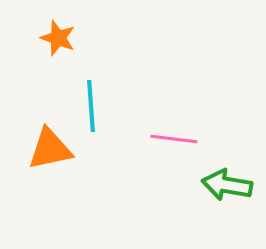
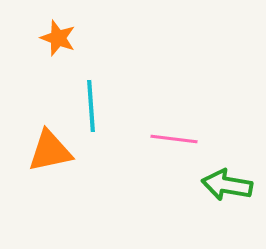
orange triangle: moved 2 px down
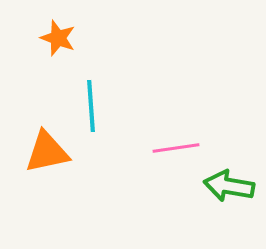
pink line: moved 2 px right, 9 px down; rotated 15 degrees counterclockwise
orange triangle: moved 3 px left, 1 px down
green arrow: moved 2 px right, 1 px down
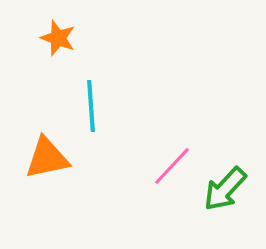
pink line: moved 4 px left, 18 px down; rotated 39 degrees counterclockwise
orange triangle: moved 6 px down
green arrow: moved 4 px left, 3 px down; rotated 57 degrees counterclockwise
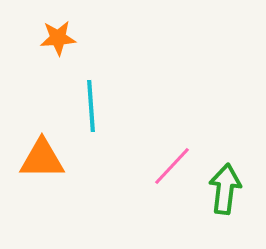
orange star: rotated 24 degrees counterclockwise
orange triangle: moved 5 px left, 1 px down; rotated 12 degrees clockwise
green arrow: rotated 144 degrees clockwise
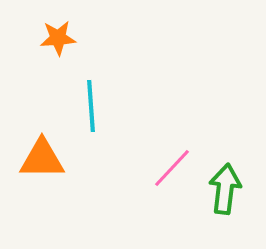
pink line: moved 2 px down
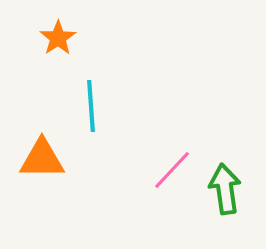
orange star: rotated 30 degrees counterclockwise
pink line: moved 2 px down
green arrow: rotated 15 degrees counterclockwise
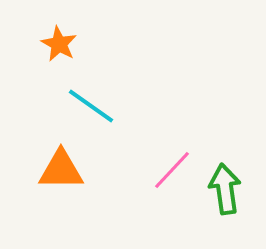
orange star: moved 1 px right, 6 px down; rotated 9 degrees counterclockwise
cyan line: rotated 51 degrees counterclockwise
orange triangle: moved 19 px right, 11 px down
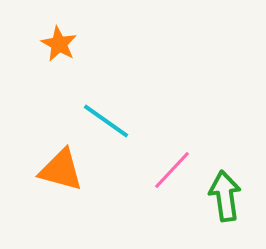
cyan line: moved 15 px right, 15 px down
orange triangle: rotated 15 degrees clockwise
green arrow: moved 7 px down
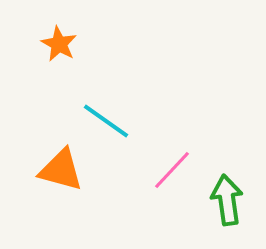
green arrow: moved 2 px right, 4 px down
